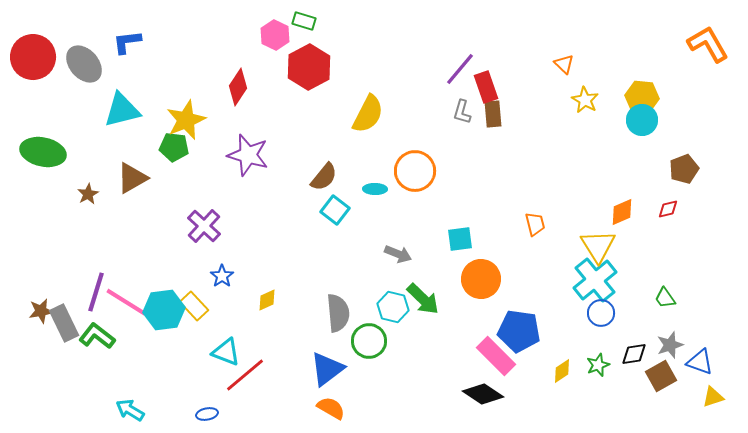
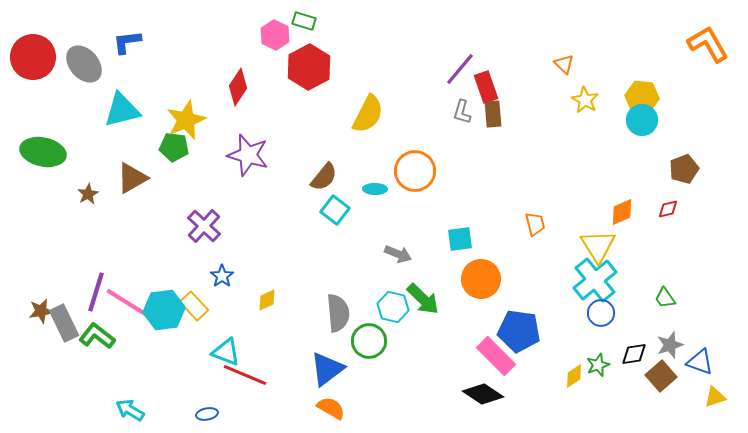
yellow diamond at (562, 371): moved 12 px right, 5 px down
red line at (245, 375): rotated 63 degrees clockwise
brown square at (661, 376): rotated 12 degrees counterclockwise
yellow triangle at (713, 397): moved 2 px right
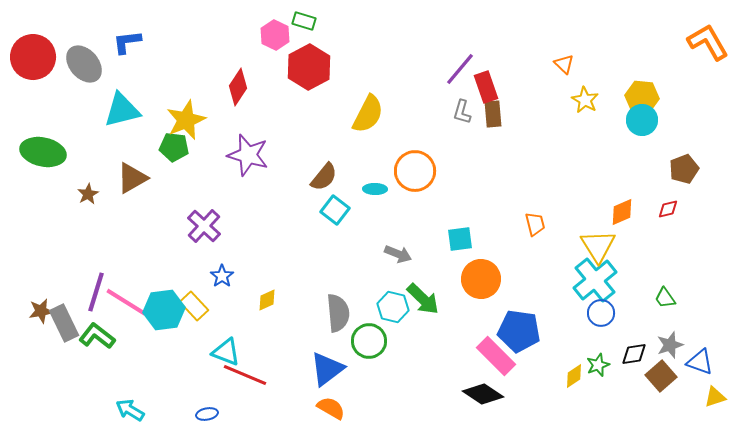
orange L-shape at (708, 44): moved 2 px up
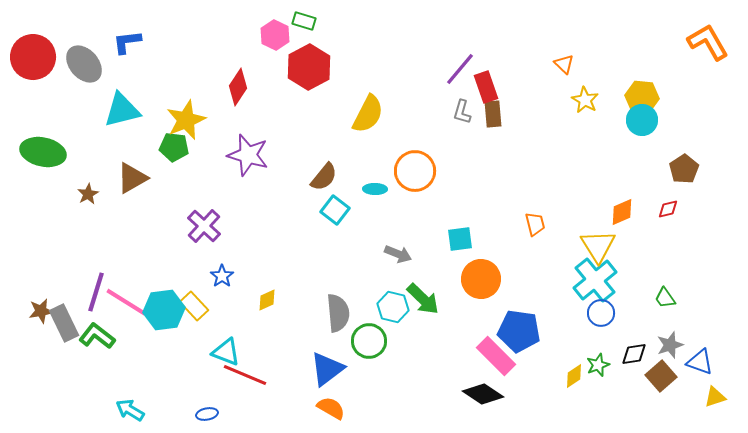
brown pentagon at (684, 169): rotated 12 degrees counterclockwise
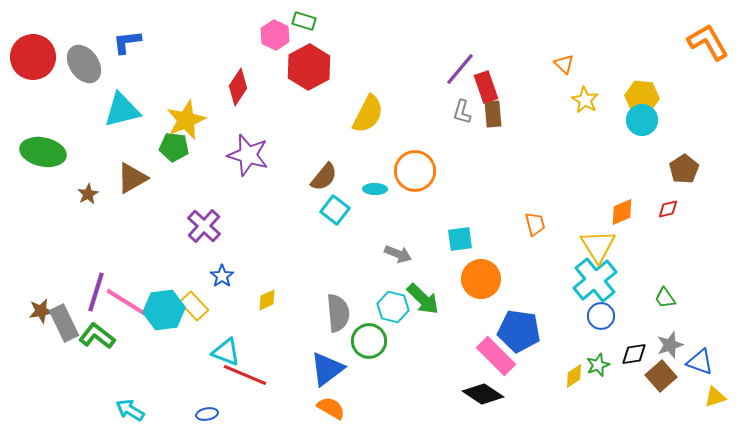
gray ellipse at (84, 64): rotated 6 degrees clockwise
blue circle at (601, 313): moved 3 px down
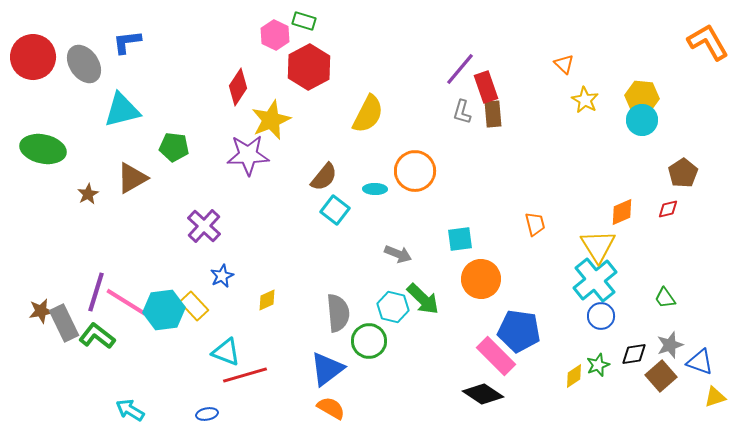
yellow star at (186, 120): moved 85 px right
green ellipse at (43, 152): moved 3 px up
purple star at (248, 155): rotated 18 degrees counterclockwise
brown pentagon at (684, 169): moved 1 px left, 4 px down
blue star at (222, 276): rotated 10 degrees clockwise
red line at (245, 375): rotated 39 degrees counterclockwise
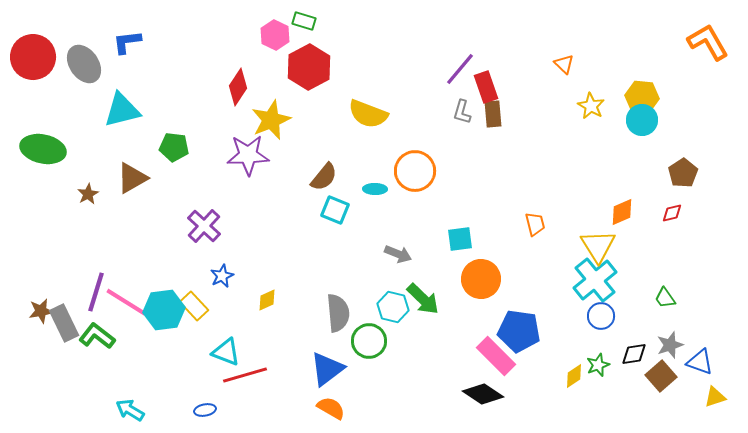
yellow star at (585, 100): moved 6 px right, 6 px down
yellow semicircle at (368, 114): rotated 84 degrees clockwise
red diamond at (668, 209): moved 4 px right, 4 px down
cyan square at (335, 210): rotated 16 degrees counterclockwise
blue ellipse at (207, 414): moved 2 px left, 4 px up
